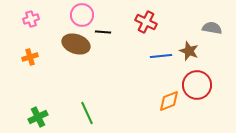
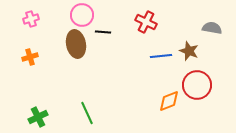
brown ellipse: rotated 60 degrees clockwise
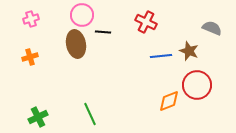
gray semicircle: rotated 12 degrees clockwise
green line: moved 3 px right, 1 px down
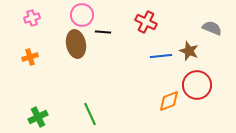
pink cross: moved 1 px right, 1 px up
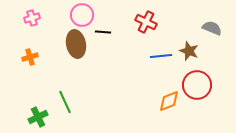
green line: moved 25 px left, 12 px up
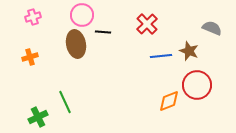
pink cross: moved 1 px right, 1 px up
red cross: moved 1 px right, 2 px down; rotated 20 degrees clockwise
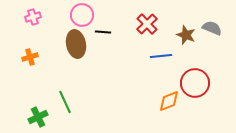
brown star: moved 3 px left, 16 px up
red circle: moved 2 px left, 2 px up
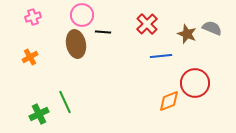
brown star: moved 1 px right, 1 px up
orange cross: rotated 14 degrees counterclockwise
green cross: moved 1 px right, 3 px up
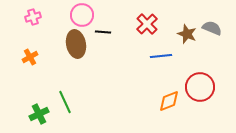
red circle: moved 5 px right, 4 px down
